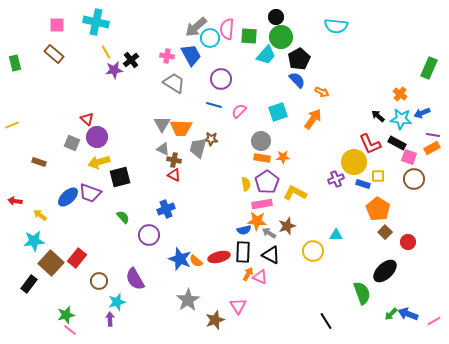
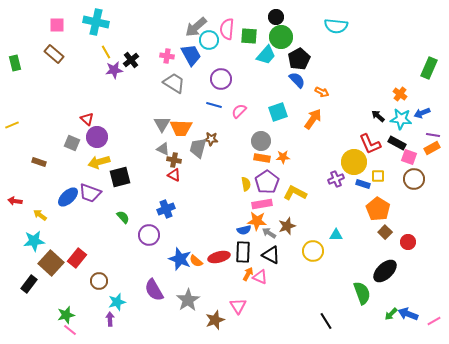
cyan circle at (210, 38): moved 1 px left, 2 px down
purple semicircle at (135, 279): moved 19 px right, 11 px down
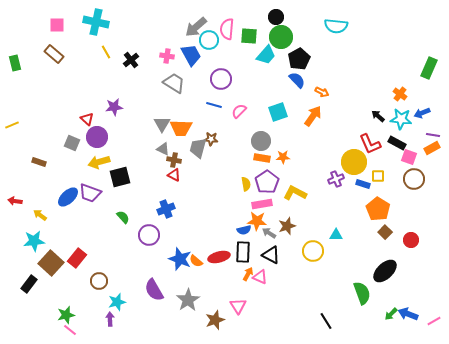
purple star at (114, 70): moved 37 px down
orange arrow at (313, 119): moved 3 px up
red circle at (408, 242): moved 3 px right, 2 px up
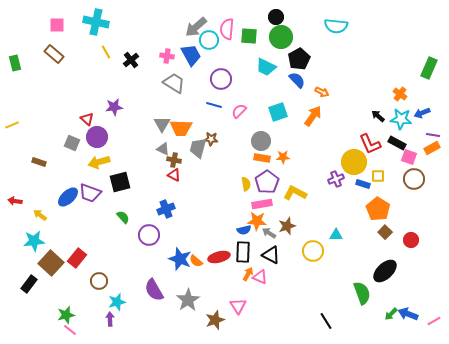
cyan trapezoid at (266, 55): moved 12 px down; rotated 75 degrees clockwise
black square at (120, 177): moved 5 px down
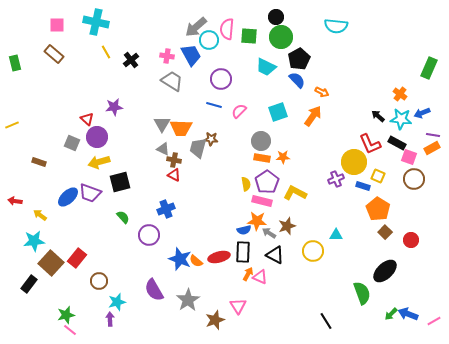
gray trapezoid at (174, 83): moved 2 px left, 2 px up
yellow square at (378, 176): rotated 24 degrees clockwise
blue rectangle at (363, 184): moved 2 px down
pink rectangle at (262, 204): moved 3 px up; rotated 24 degrees clockwise
black triangle at (271, 255): moved 4 px right
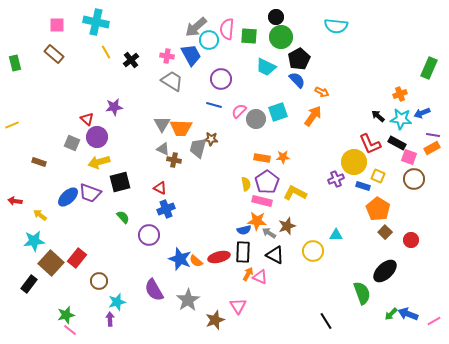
orange cross at (400, 94): rotated 32 degrees clockwise
gray circle at (261, 141): moved 5 px left, 22 px up
red triangle at (174, 175): moved 14 px left, 13 px down
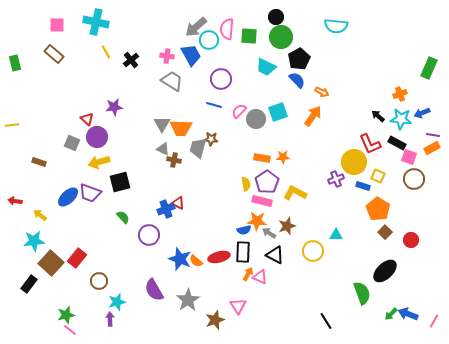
yellow line at (12, 125): rotated 16 degrees clockwise
red triangle at (160, 188): moved 18 px right, 15 px down
pink line at (434, 321): rotated 32 degrees counterclockwise
